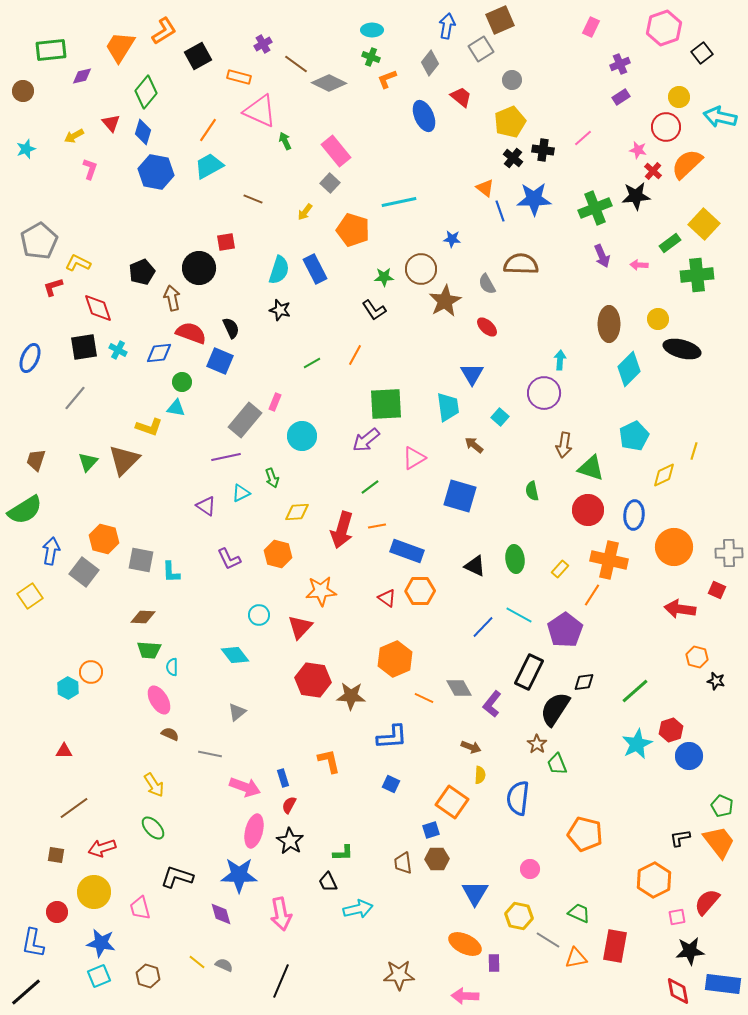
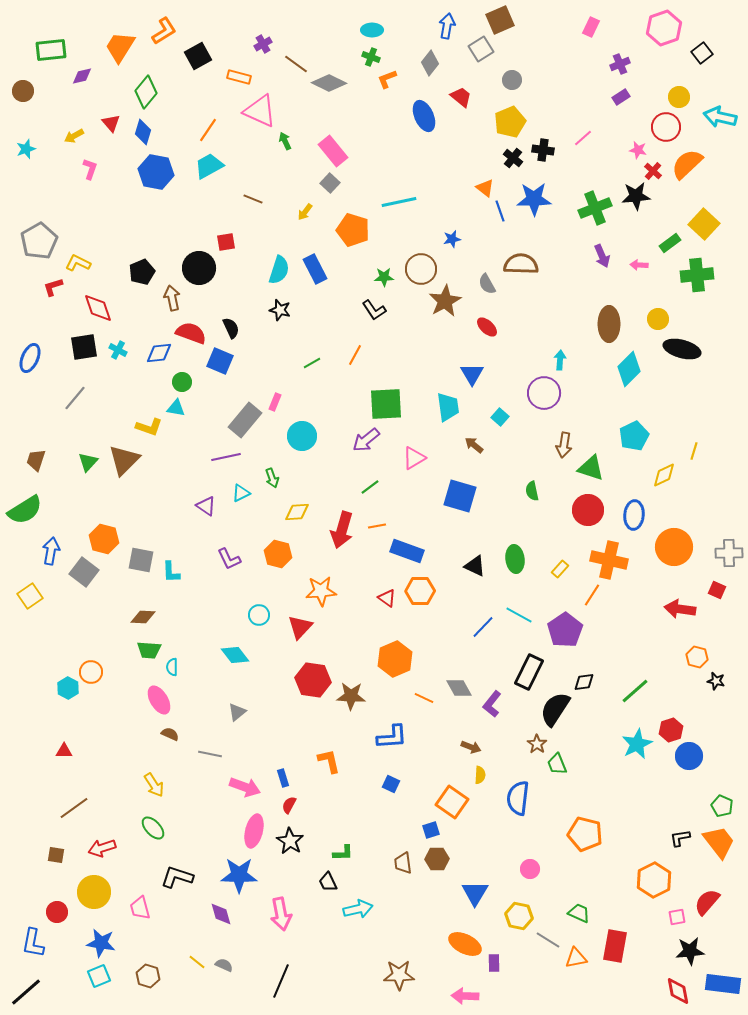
pink rectangle at (336, 151): moved 3 px left
blue star at (452, 239): rotated 18 degrees counterclockwise
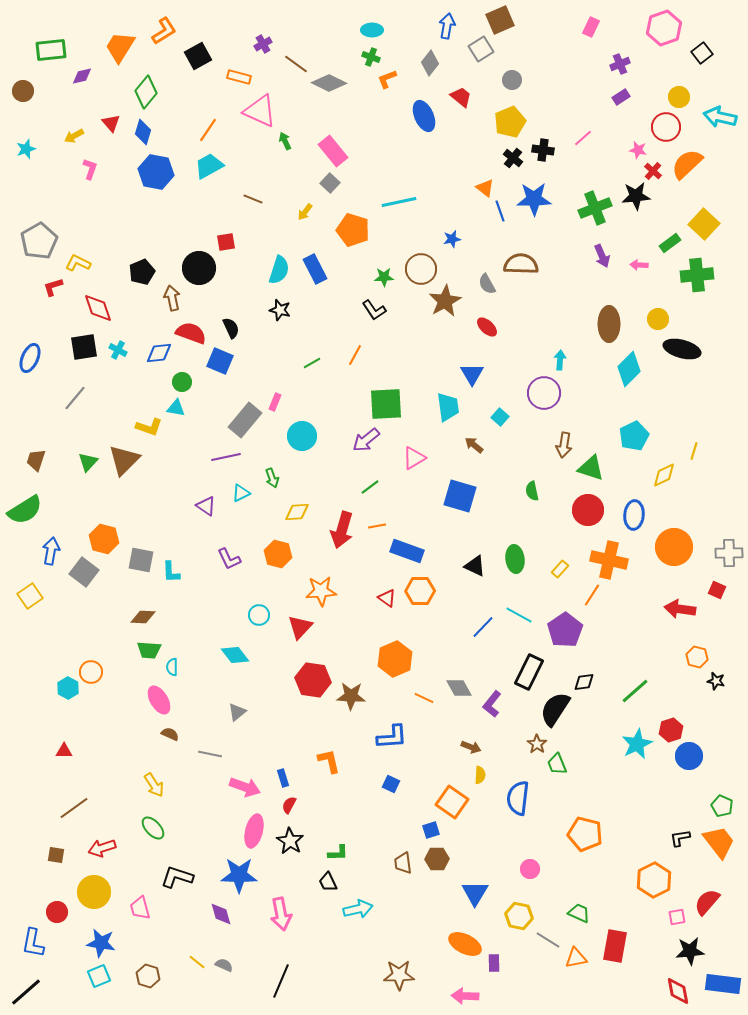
green L-shape at (343, 853): moved 5 px left
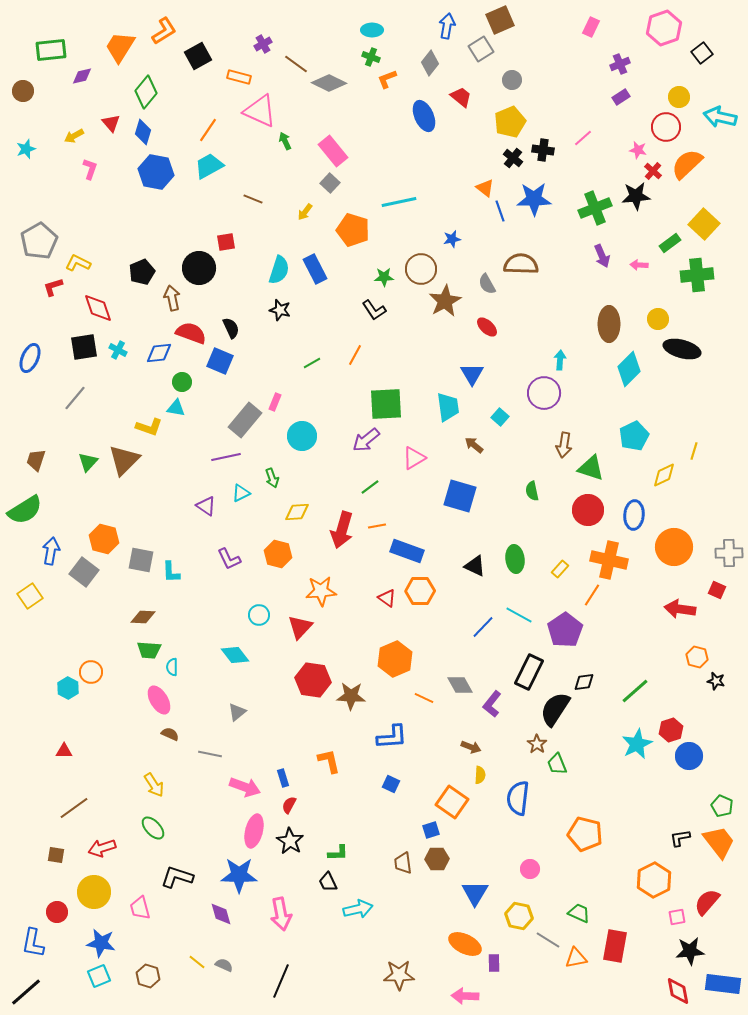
gray diamond at (459, 688): moved 1 px right, 3 px up
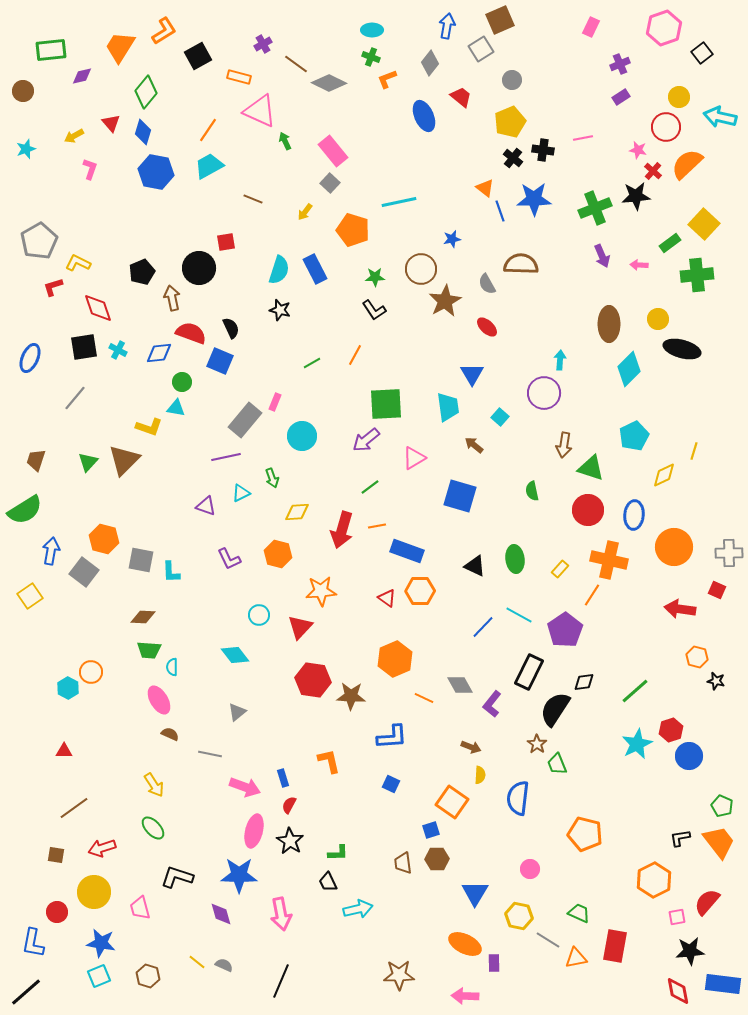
pink line at (583, 138): rotated 30 degrees clockwise
green star at (384, 277): moved 9 px left
purple triangle at (206, 506): rotated 15 degrees counterclockwise
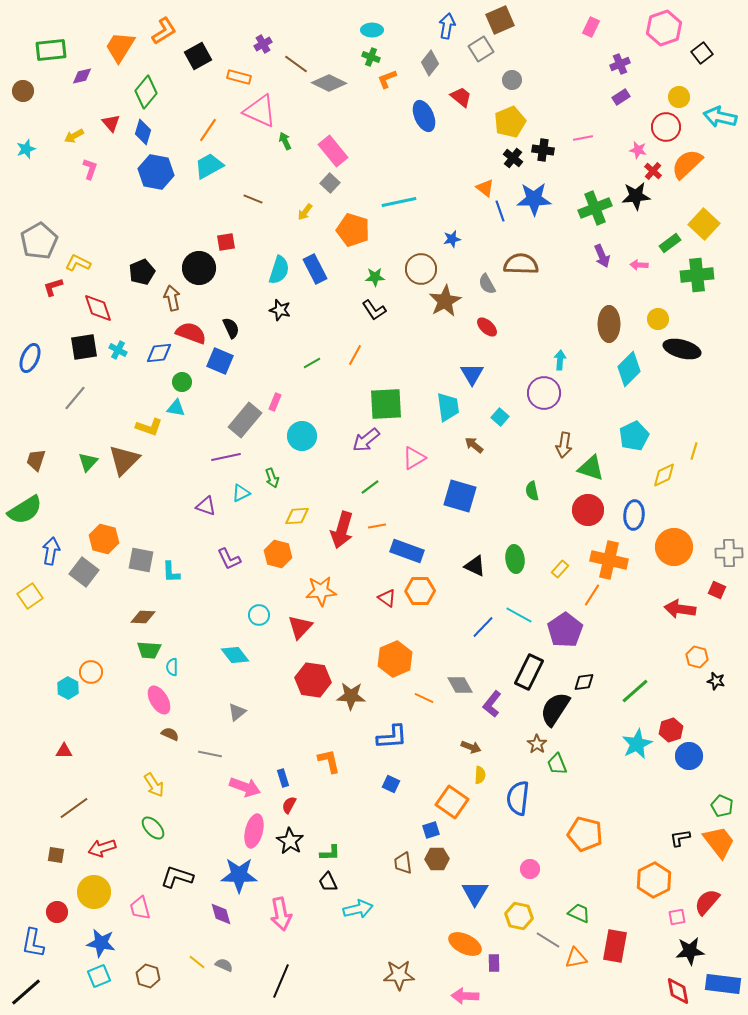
yellow diamond at (297, 512): moved 4 px down
green L-shape at (338, 853): moved 8 px left
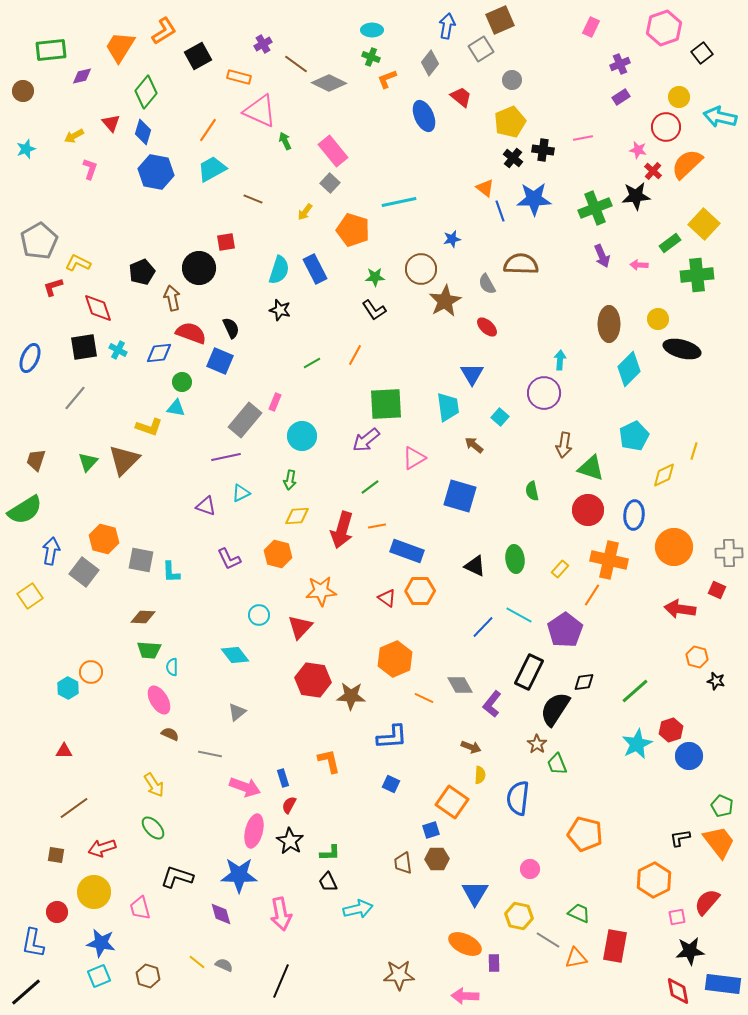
cyan trapezoid at (209, 166): moved 3 px right, 3 px down
green arrow at (272, 478): moved 18 px right, 2 px down; rotated 30 degrees clockwise
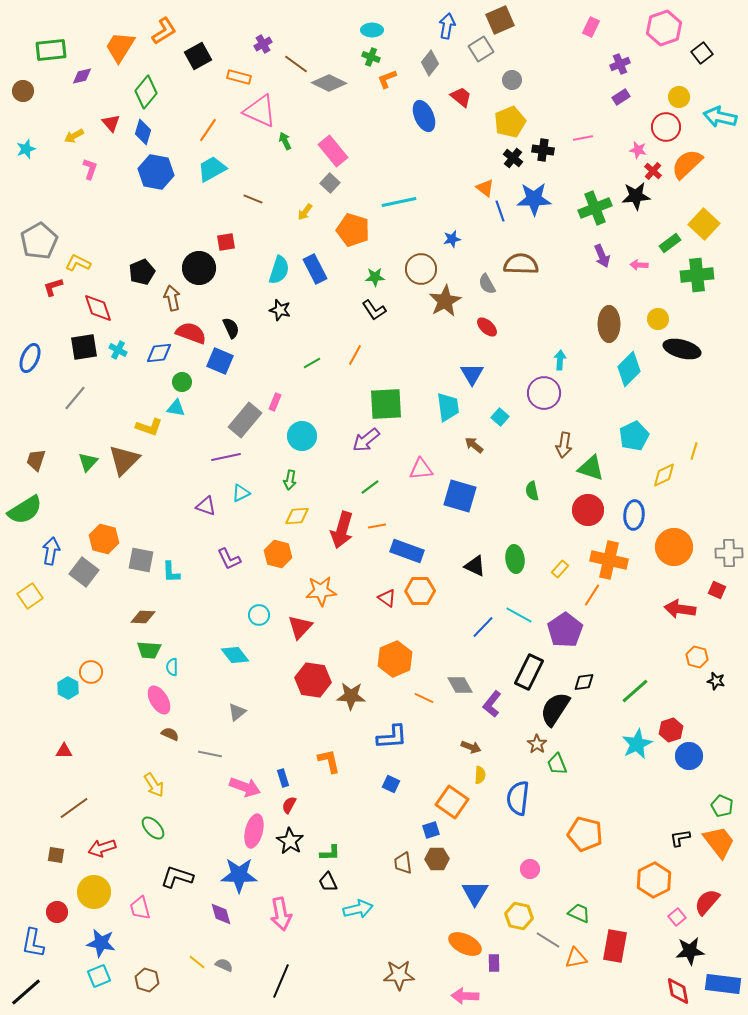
pink triangle at (414, 458): moved 7 px right, 11 px down; rotated 25 degrees clockwise
pink square at (677, 917): rotated 30 degrees counterclockwise
brown hexagon at (148, 976): moved 1 px left, 4 px down
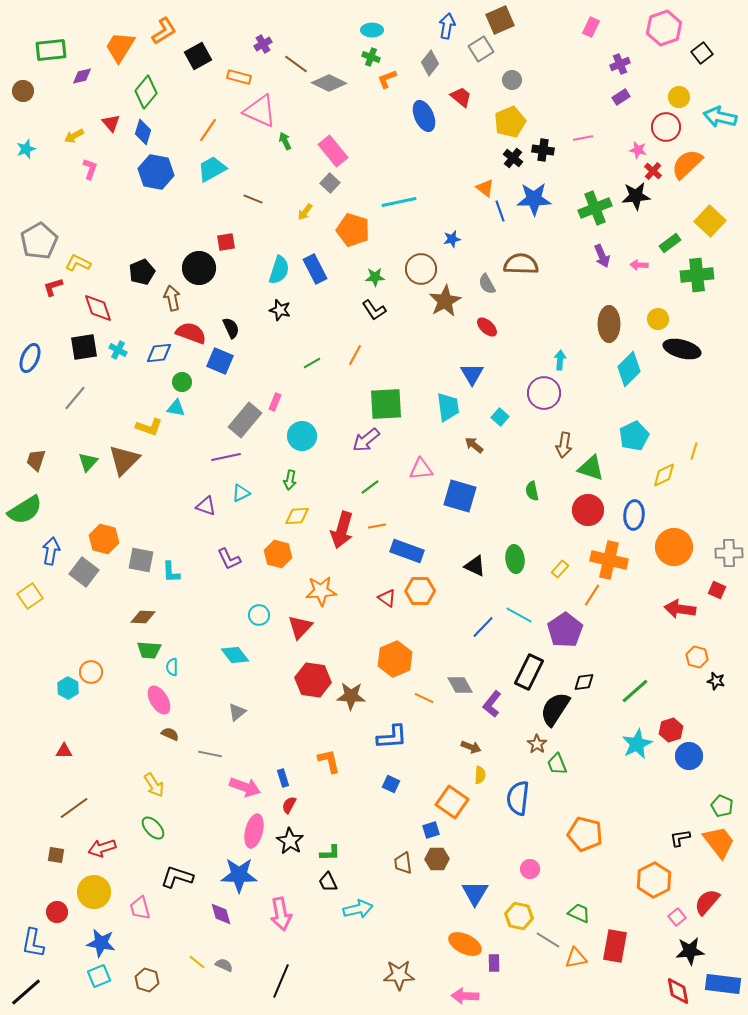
yellow square at (704, 224): moved 6 px right, 3 px up
